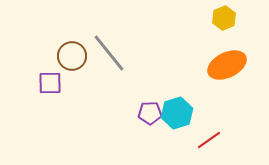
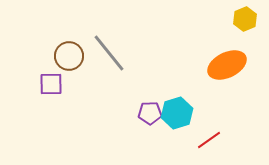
yellow hexagon: moved 21 px right, 1 px down
brown circle: moved 3 px left
purple square: moved 1 px right, 1 px down
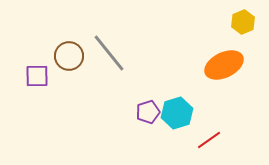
yellow hexagon: moved 2 px left, 3 px down
orange ellipse: moved 3 px left
purple square: moved 14 px left, 8 px up
purple pentagon: moved 2 px left, 1 px up; rotated 15 degrees counterclockwise
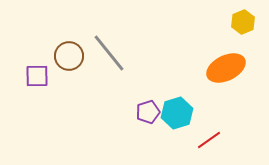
orange ellipse: moved 2 px right, 3 px down
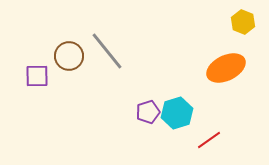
yellow hexagon: rotated 15 degrees counterclockwise
gray line: moved 2 px left, 2 px up
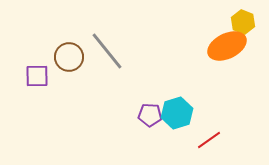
brown circle: moved 1 px down
orange ellipse: moved 1 px right, 22 px up
purple pentagon: moved 2 px right, 3 px down; rotated 20 degrees clockwise
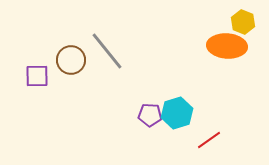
orange ellipse: rotated 30 degrees clockwise
brown circle: moved 2 px right, 3 px down
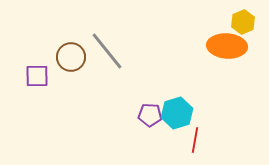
yellow hexagon: rotated 15 degrees clockwise
brown circle: moved 3 px up
red line: moved 14 px left; rotated 45 degrees counterclockwise
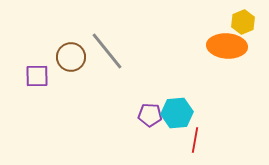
cyan hexagon: rotated 12 degrees clockwise
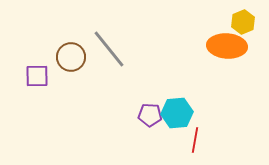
gray line: moved 2 px right, 2 px up
